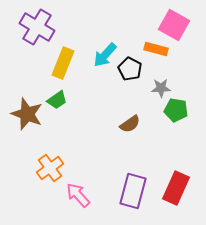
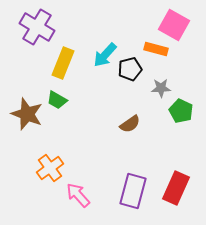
black pentagon: rotated 30 degrees clockwise
green trapezoid: rotated 65 degrees clockwise
green pentagon: moved 5 px right, 1 px down; rotated 15 degrees clockwise
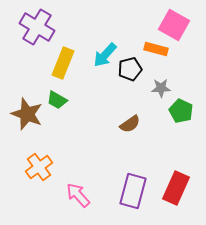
orange cross: moved 11 px left, 1 px up
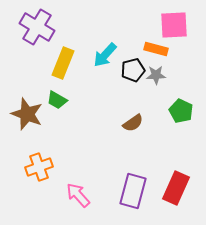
pink square: rotated 32 degrees counterclockwise
black pentagon: moved 3 px right, 1 px down
gray star: moved 5 px left, 13 px up
brown semicircle: moved 3 px right, 1 px up
orange cross: rotated 16 degrees clockwise
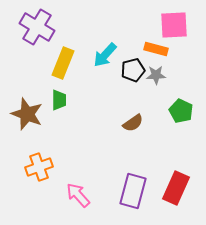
green trapezoid: moved 2 px right; rotated 120 degrees counterclockwise
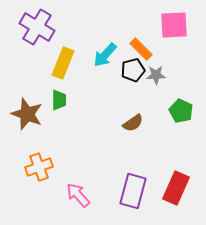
orange rectangle: moved 15 px left; rotated 30 degrees clockwise
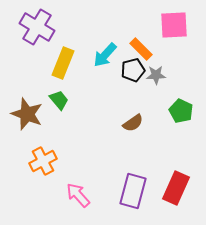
green trapezoid: rotated 40 degrees counterclockwise
orange cross: moved 4 px right, 6 px up; rotated 8 degrees counterclockwise
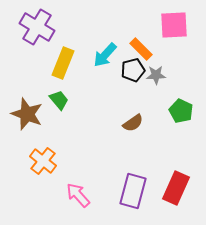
orange cross: rotated 24 degrees counterclockwise
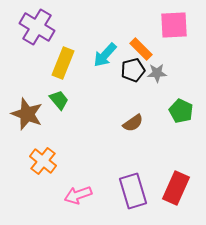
gray star: moved 1 px right, 2 px up
purple rectangle: rotated 32 degrees counterclockwise
pink arrow: rotated 68 degrees counterclockwise
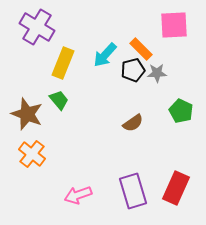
orange cross: moved 11 px left, 7 px up
